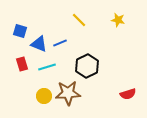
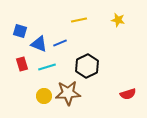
yellow line: rotated 56 degrees counterclockwise
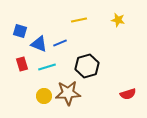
black hexagon: rotated 10 degrees clockwise
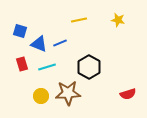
black hexagon: moved 2 px right, 1 px down; rotated 15 degrees counterclockwise
yellow circle: moved 3 px left
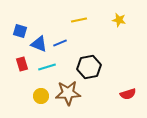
yellow star: moved 1 px right
black hexagon: rotated 20 degrees clockwise
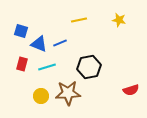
blue square: moved 1 px right
red rectangle: rotated 32 degrees clockwise
red semicircle: moved 3 px right, 4 px up
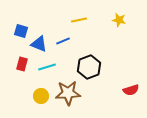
blue line: moved 3 px right, 2 px up
black hexagon: rotated 10 degrees counterclockwise
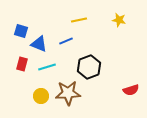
blue line: moved 3 px right
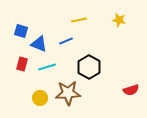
black hexagon: rotated 10 degrees counterclockwise
yellow circle: moved 1 px left, 2 px down
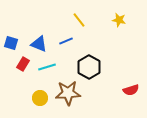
yellow line: rotated 63 degrees clockwise
blue square: moved 10 px left, 12 px down
red rectangle: moved 1 px right; rotated 16 degrees clockwise
